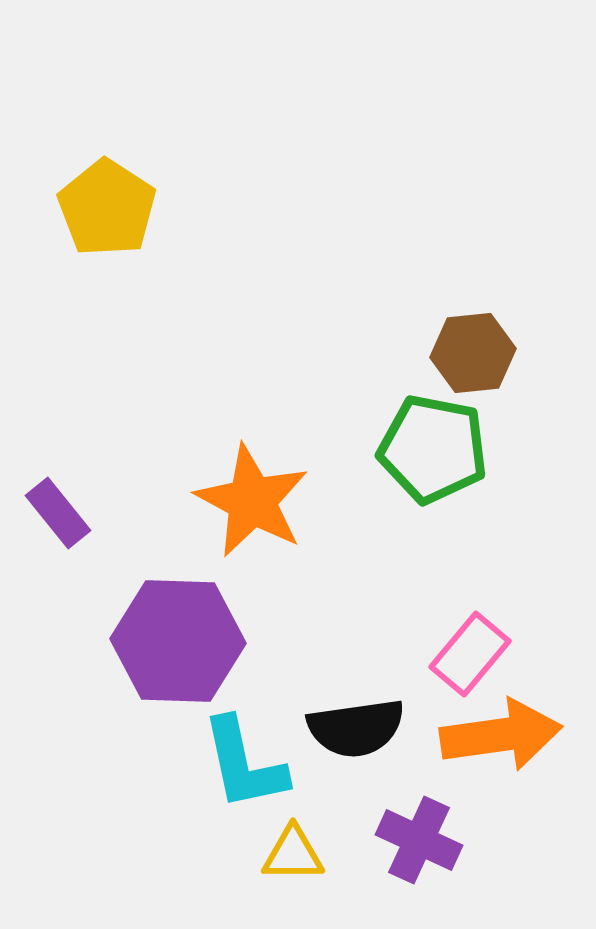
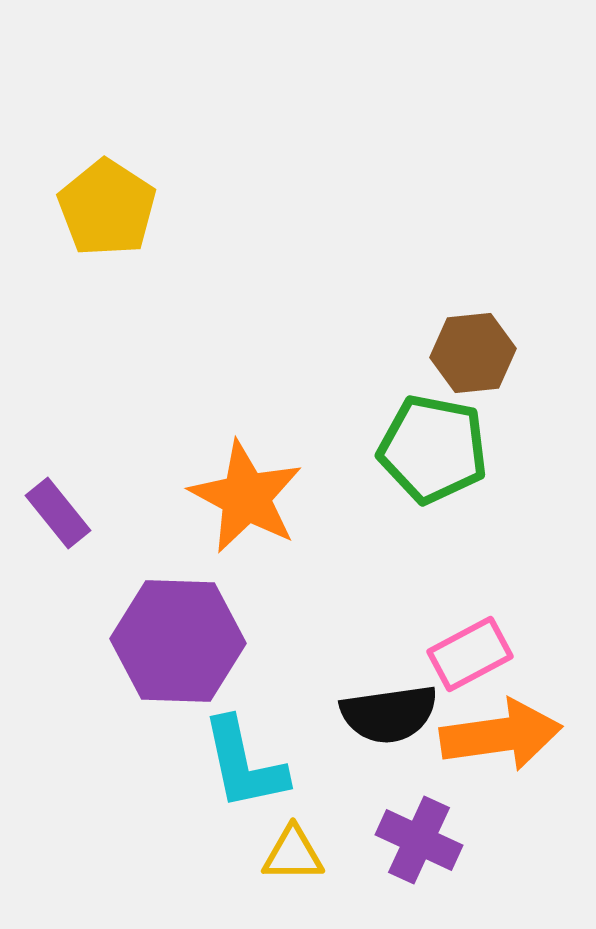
orange star: moved 6 px left, 4 px up
pink rectangle: rotated 22 degrees clockwise
black semicircle: moved 33 px right, 14 px up
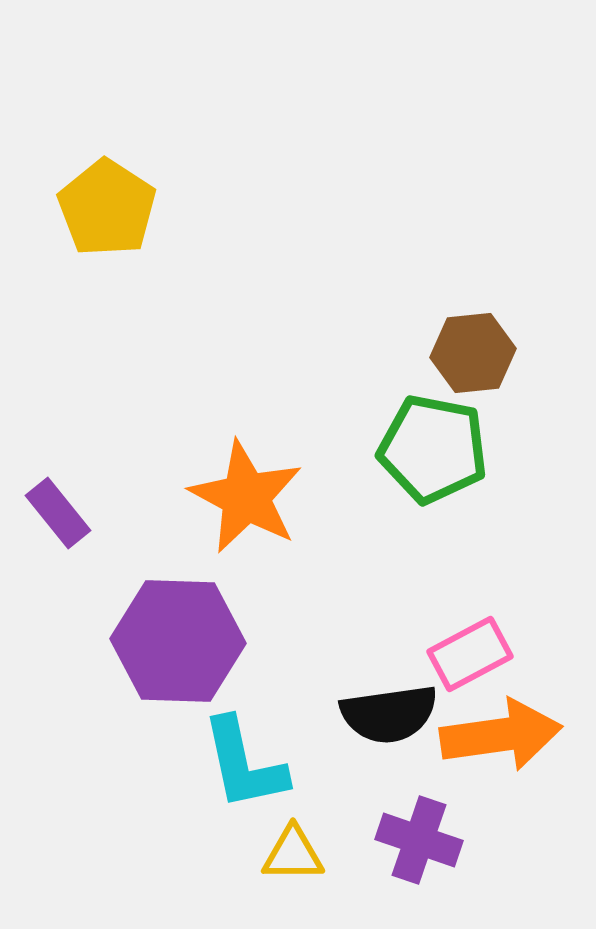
purple cross: rotated 6 degrees counterclockwise
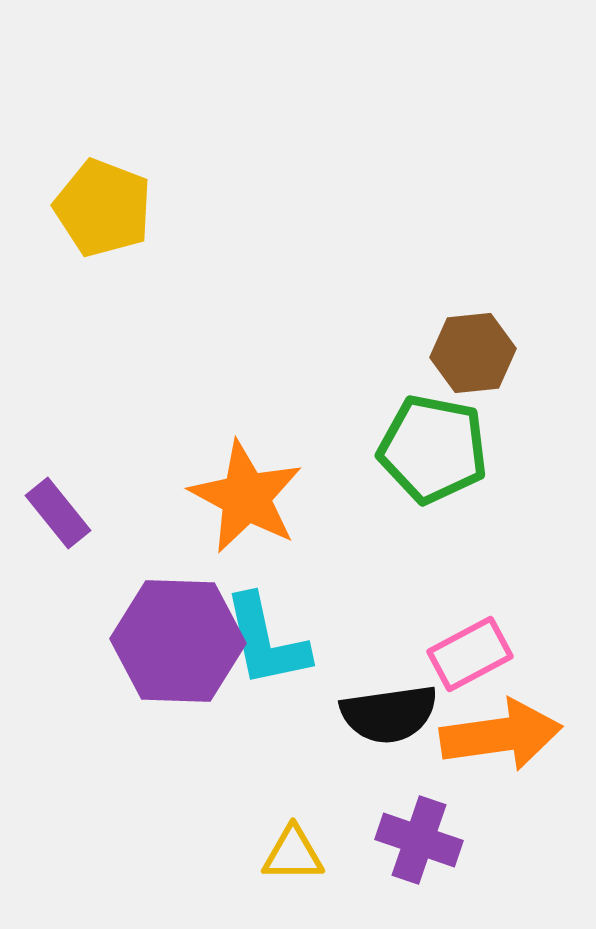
yellow pentagon: moved 4 px left; rotated 12 degrees counterclockwise
cyan L-shape: moved 22 px right, 123 px up
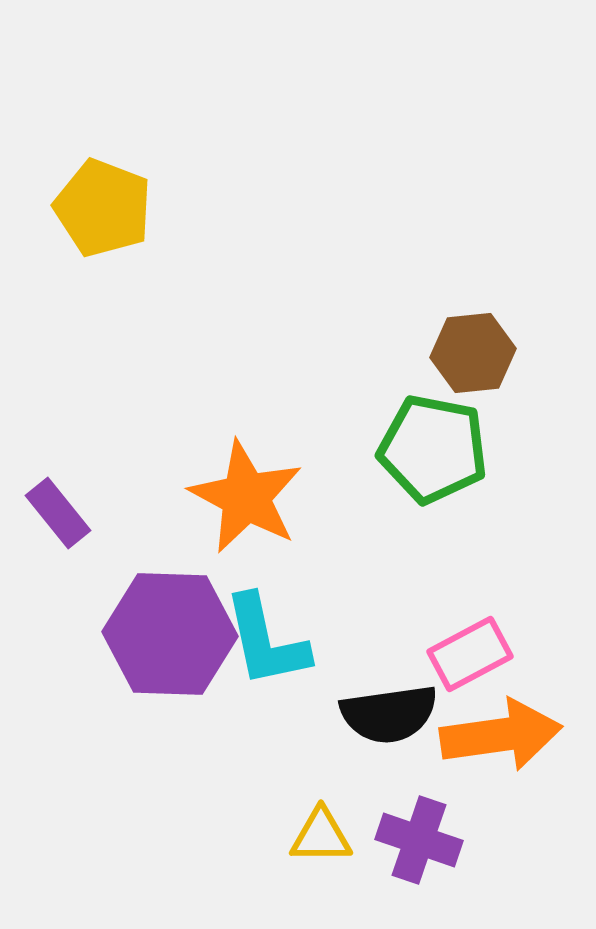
purple hexagon: moved 8 px left, 7 px up
yellow triangle: moved 28 px right, 18 px up
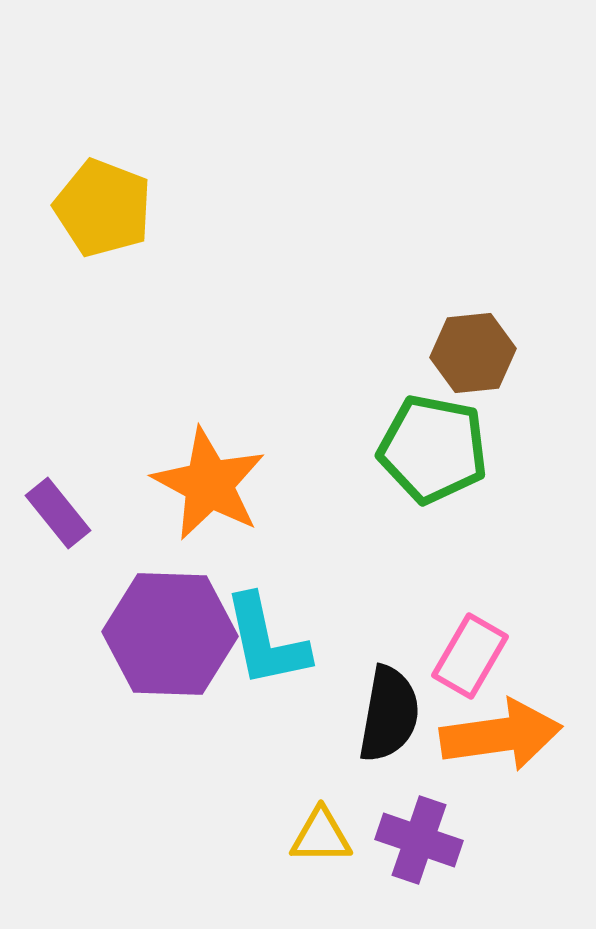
orange star: moved 37 px left, 13 px up
pink rectangle: moved 2 px down; rotated 32 degrees counterclockwise
black semicircle: rotated 72 degrees counterclockwise
